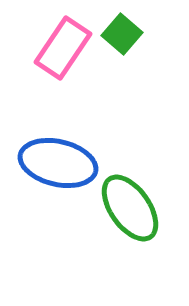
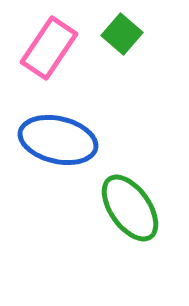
pink rectangle: moved 14 px left
blue ellipse: moved 23 px up
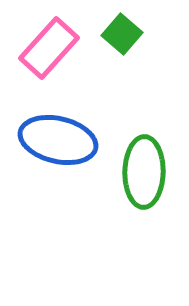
pink rectangle: rotated 8 degrees clockwise
green ellipse: moved 14 px right, 36 px up; rotated 36 degrees clockwise
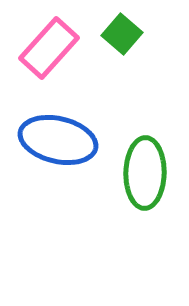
green ellipse: moved 1 px right, 1 px down
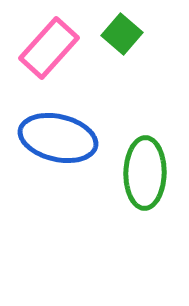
blue ellipse: moved 2 px up
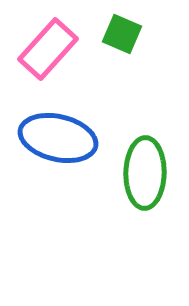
green square: rotated 18 degrees counterclockwise
pink rectangle: moved 1 px left, 1 px down
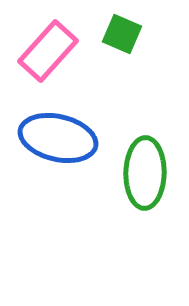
pink rectangle: moved 2 px down
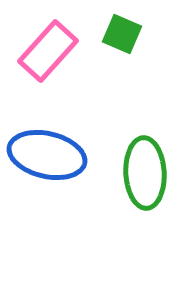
blue ellipse: moved 11 px left, 17 px down
green ellipse: rotated 4 degrees counterclockwise
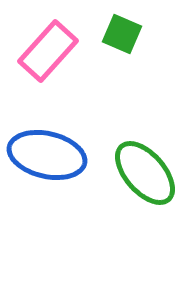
green ellipse: rotated 38 degrees counterclockwise
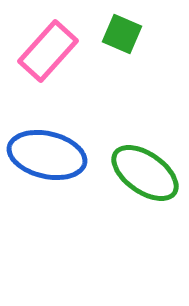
green ellipse: rotated 14 degrees counterclockwise
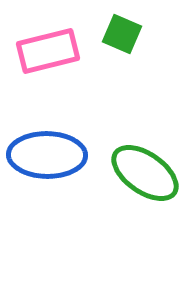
pink rectangle: rotated 34 degrees clockwise
blue ellipse: rotated 12 degrees counterclockwise
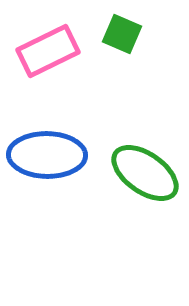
pink rectangle: rotated 12 degrees counterclockwise
